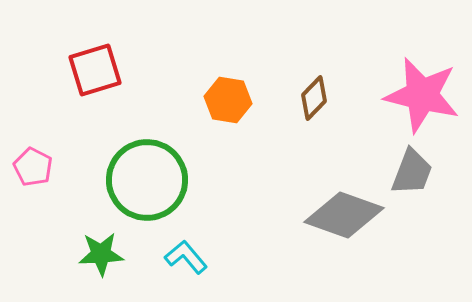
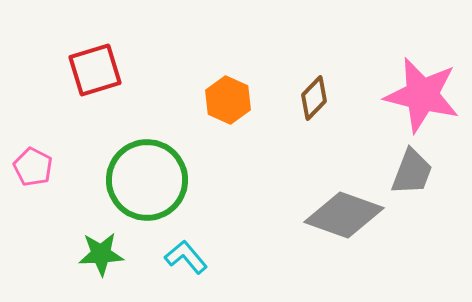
orange hexagon: rotated 15 degrees clockwise
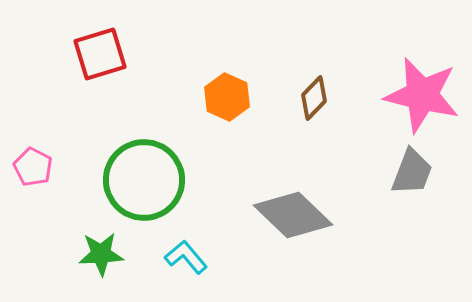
red square: moved 5 px right, 16 px up
orange hexagon: moved 1 px left, 3 px up
green circle: moved 3 px left
gray diamond: moved 51 px left; rotated 24 degrees clockwise
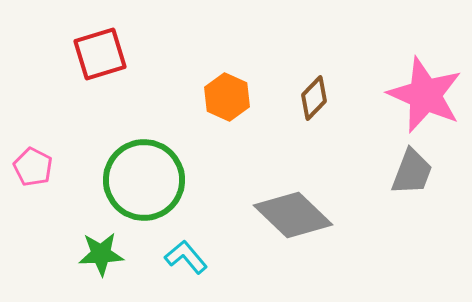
pink star: moved 3 px right; rotated 10 degrees clockwise
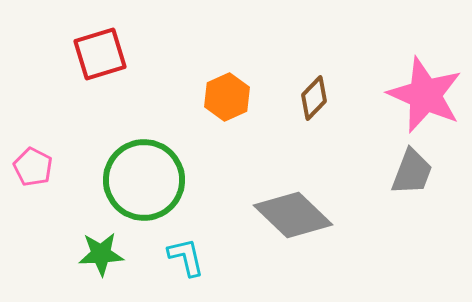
orange hexagon: rotated 12 degrees clockwise
cyan L-shape: rotated 27 degrees clockwise
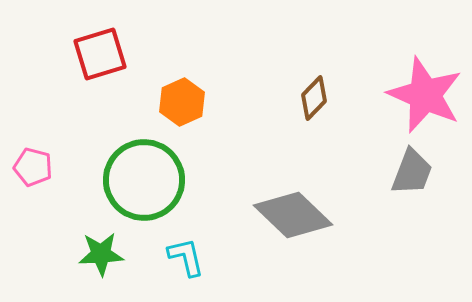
orange hexagon: moved 45 px left, 5 px down
pink pentagon: rotated 12 degrees counterclockwise
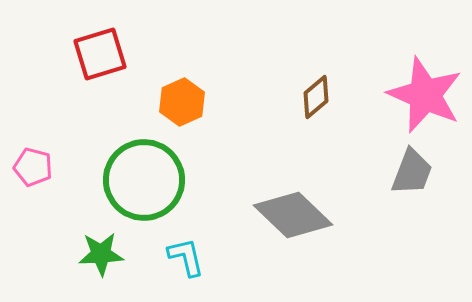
brown diamond: moved 2 px right, 1 px up; rotated 6 degrees clockwise
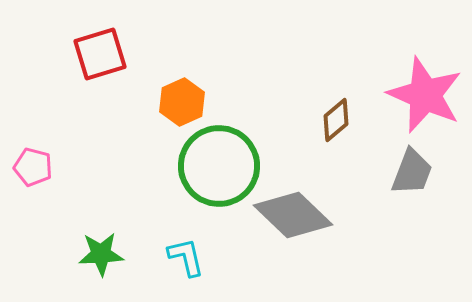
brown diamond: moved 20 px right, 23 px down
green circle: moved 75 px right, 14 px up
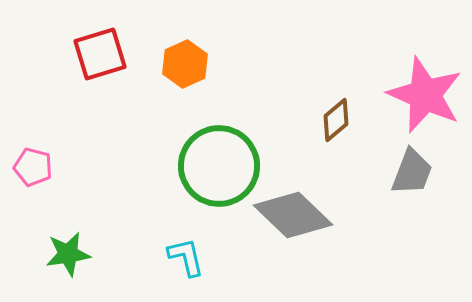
orange hexagon: moved 3 px right, 38 px up
green star: moved 33 px left; rotated 6 degrees counterclockwise
